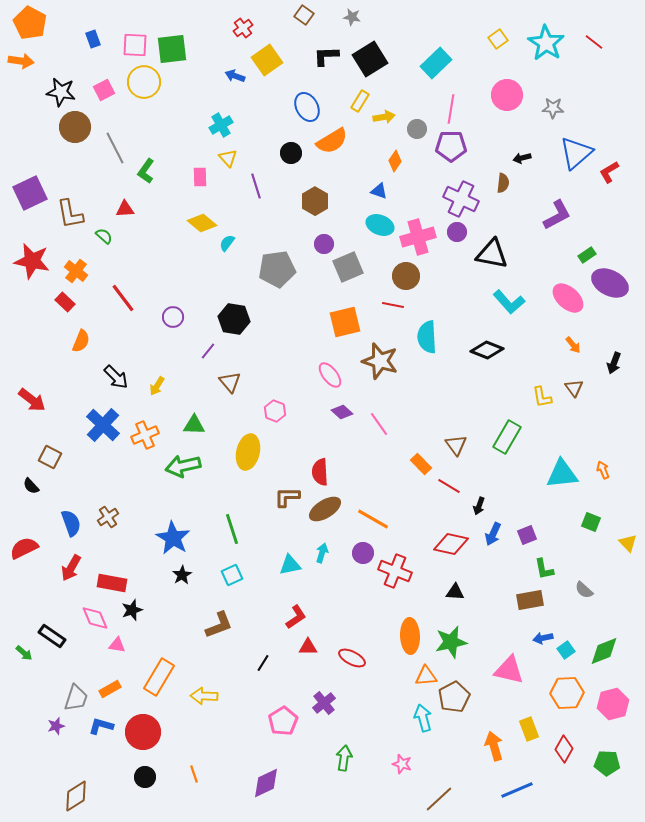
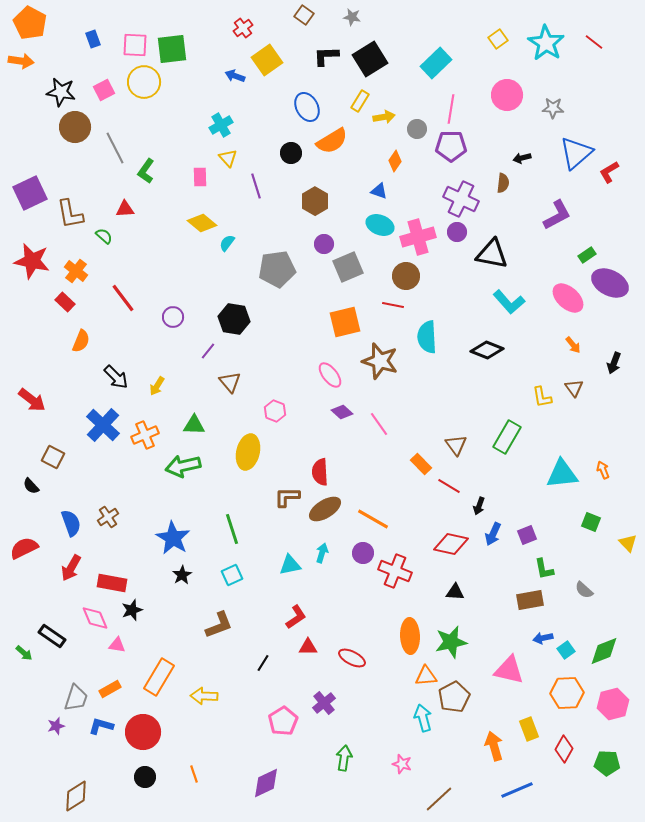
brown square at (50, 457): moved 3 px right
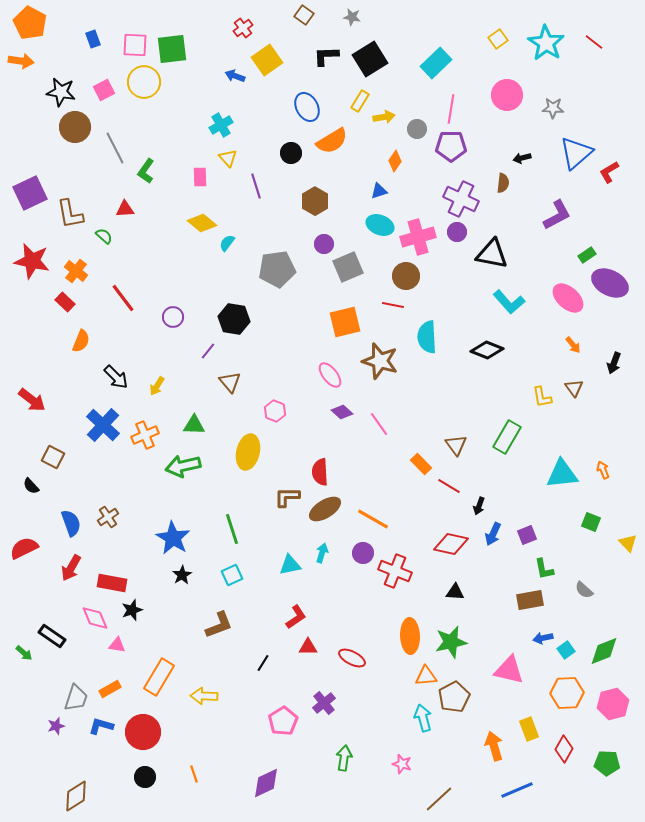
blue triangle at (379, 191): rotated 36 degrees counterclockwise
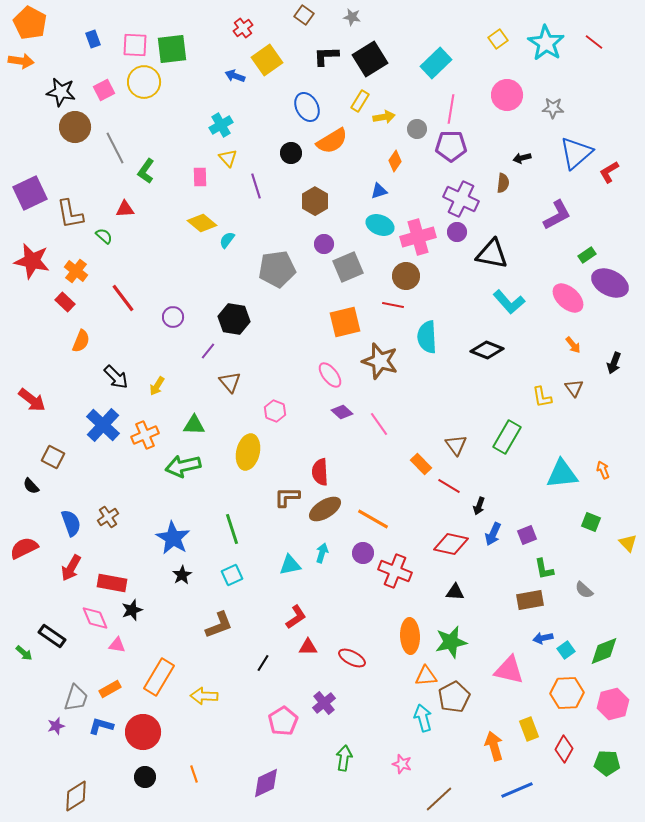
cyan semicircle at (227, 243): moved 3 px up
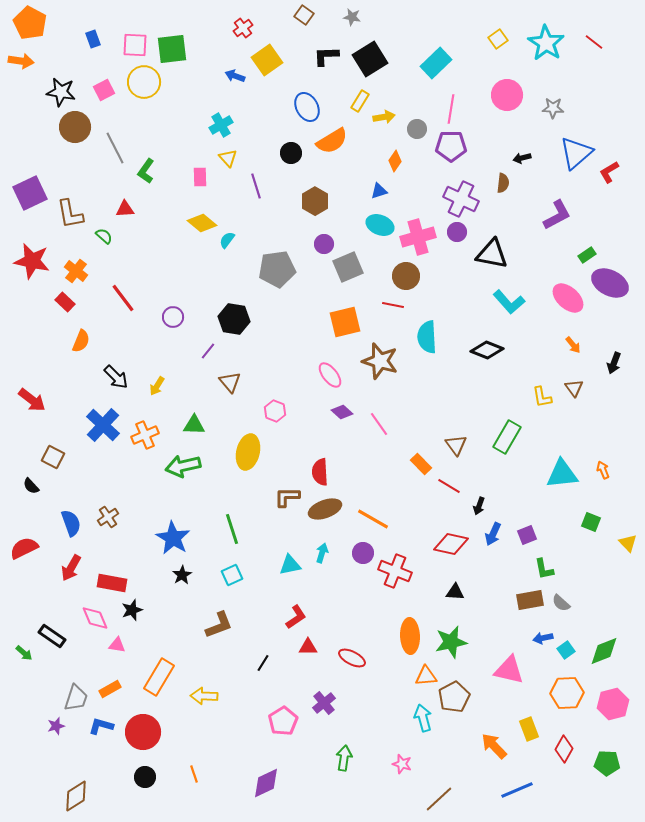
brown ellipse at (325, 509): rotated 12 degrees clockwise
gray semicircle at (584, 590): moved 23 px left, 13 px down
orange arrow at (494, 746): rotated 28 degrees counterclockwise
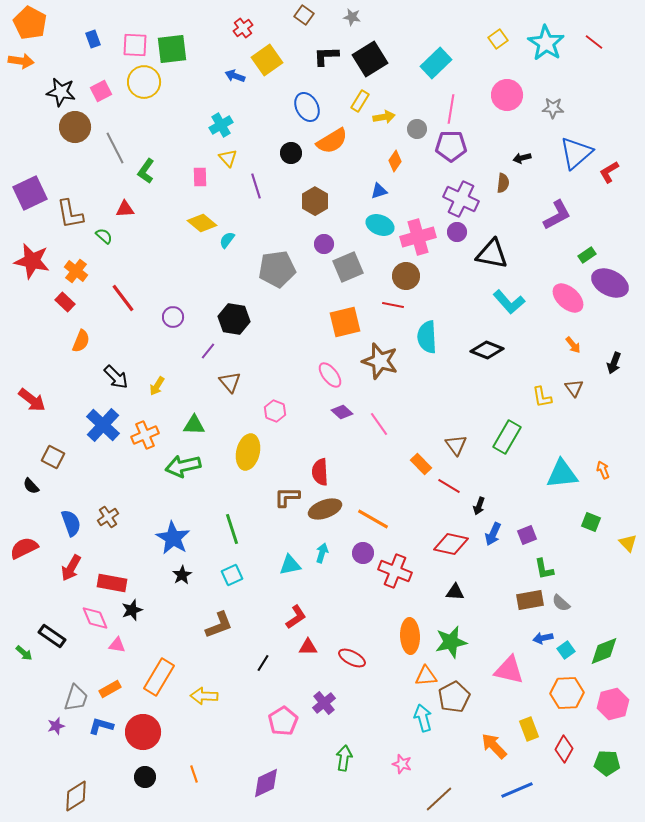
pink square at (104, 90): moved 3 px left, 1 px down
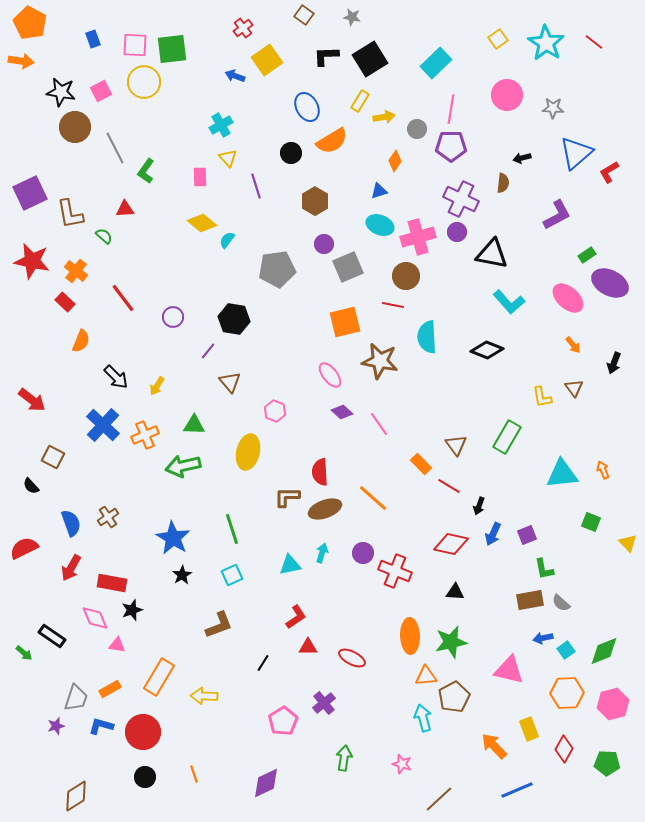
brown star at (380, 361): rotated 6 degrees counterclockwise
orange line at (373, 519): moved 21 px up; rotated 12 degrees clockwise
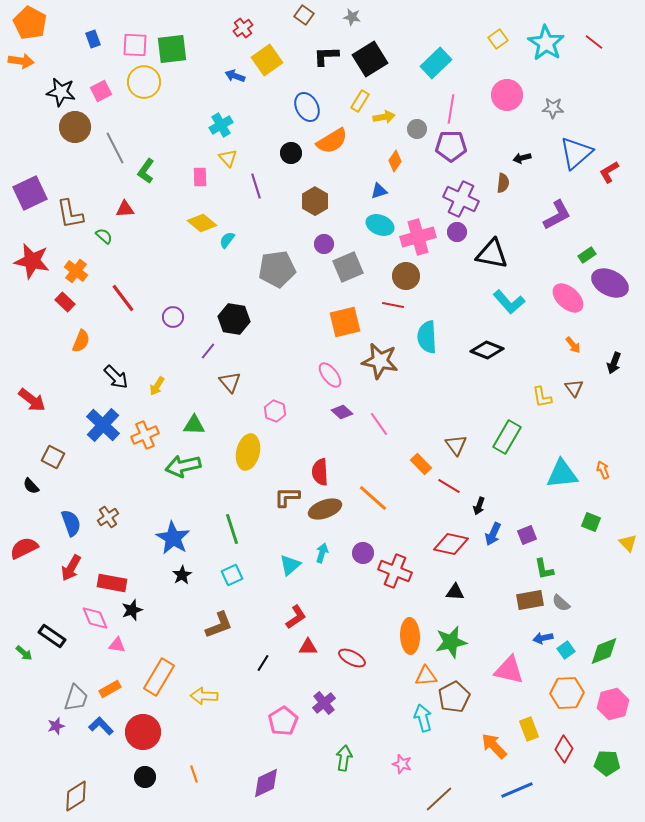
cyan triangle at (290, 565): rotated 30 degrees counterclockwise
blue L-shape at (101, 726): rotated 30 degrees clockwise
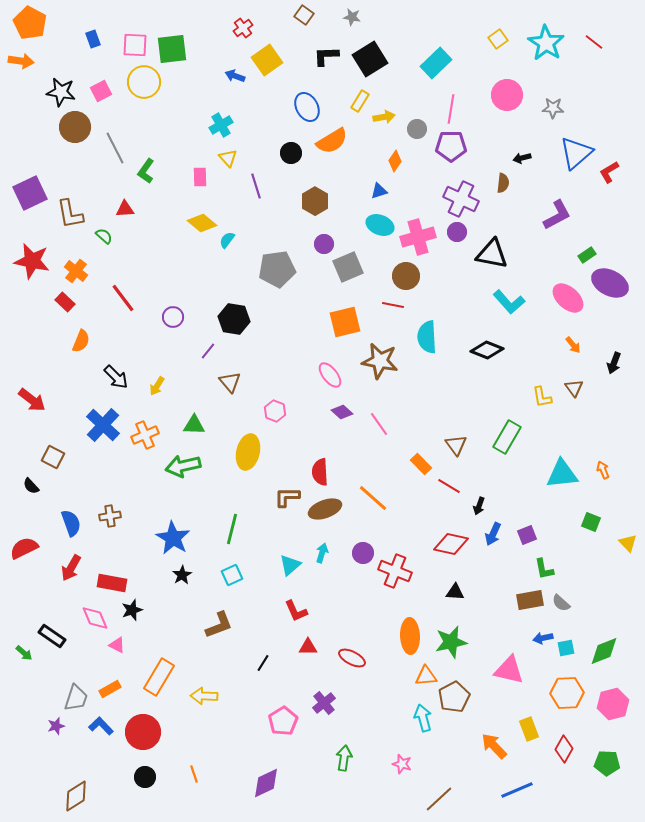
brown cross at (108, 517): moved 2 px right, 1 px up; rotated 25 degrees clockwise
green line at (232, 529): rotated 32 degrees clockwise
red L-shape at (296, 617): moved 6 px up; rotated 100 degrees clockwise
pink triangle at (117, 645): rotated 18 degrees clockwise
cyan square at (566, 650): moved 2 px up; rotated 24 degrees clockwise
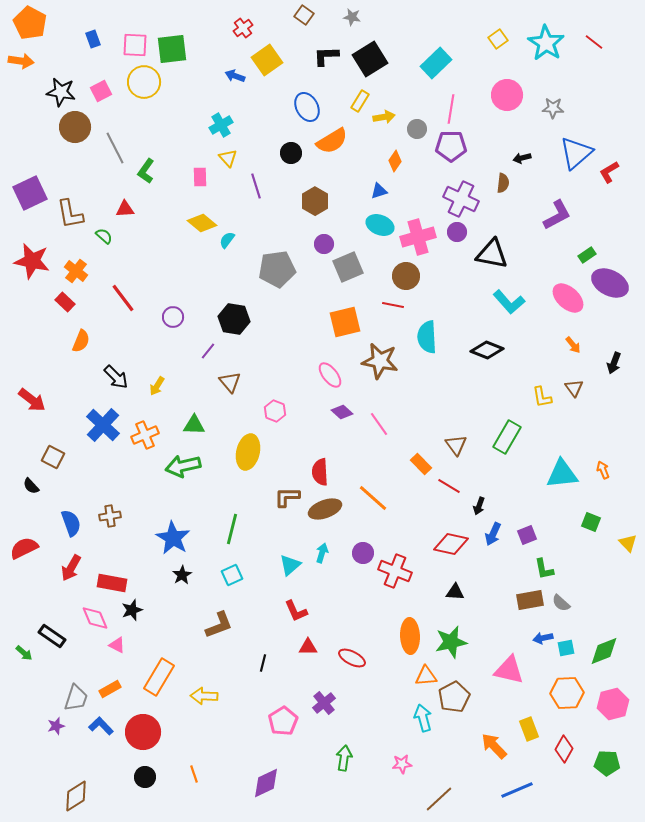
black line at (263, 663): rotated 18 degrees counterclockwise
pink star at (402, 764): rotated 24 degrees counterclockwise
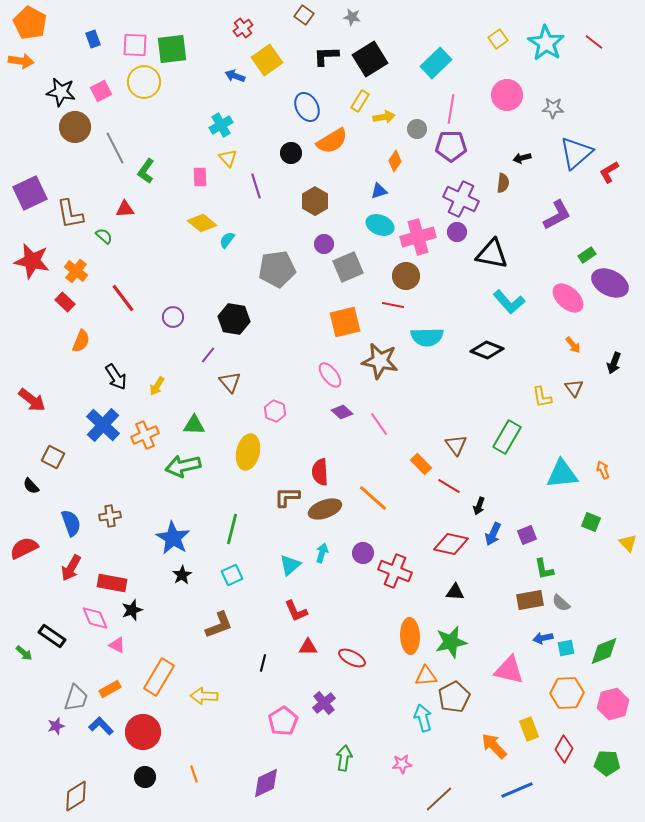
cyan semicircle at (427, 337): rotated 88 degrees counterclockwise
purple line at (208, 351): moved 4 px down
black arrow at (116, 377): rotated 12 degrees clockwise
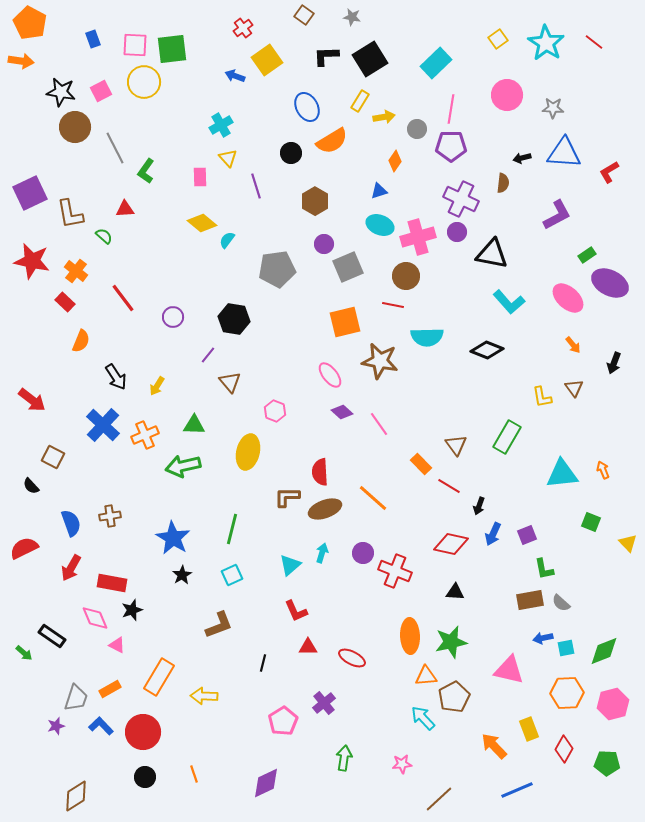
blue triangle at (576, 153): moved 12 px left; rotated 45 degrees clockwise
cyan arrow at (423, 718): rotated 28 degrees counterclockwise
